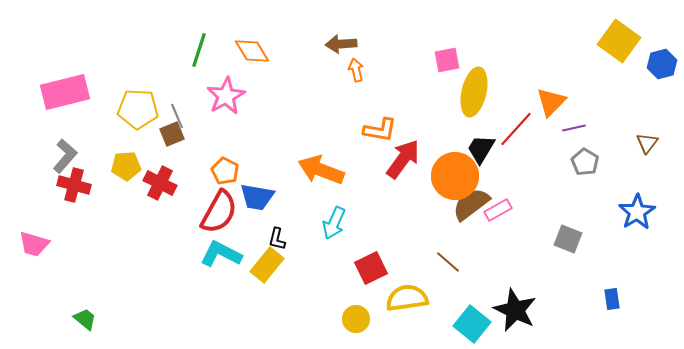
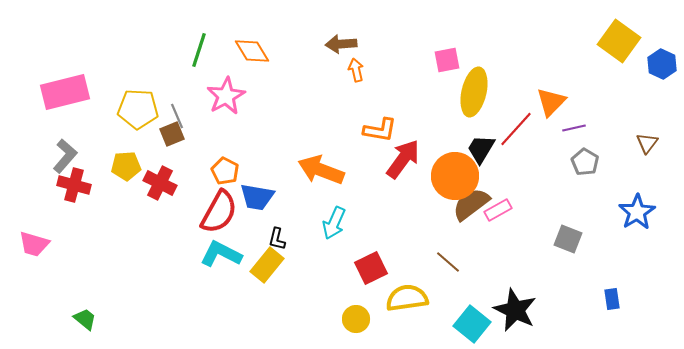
blue hexagon at (662, 64): rotated 20 degrees counterclockwise
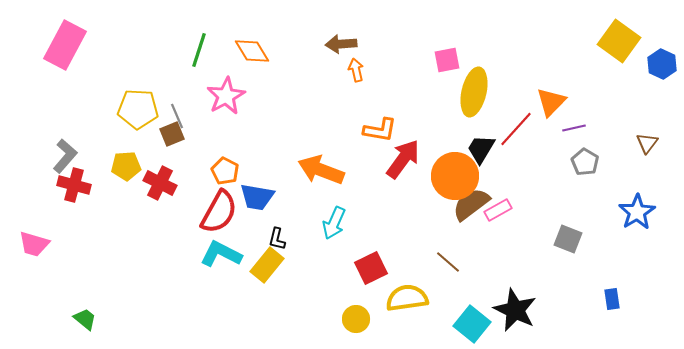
pink rectangle at (65, 92): moved 47 px up; rotated 48 degrees counterclockwise
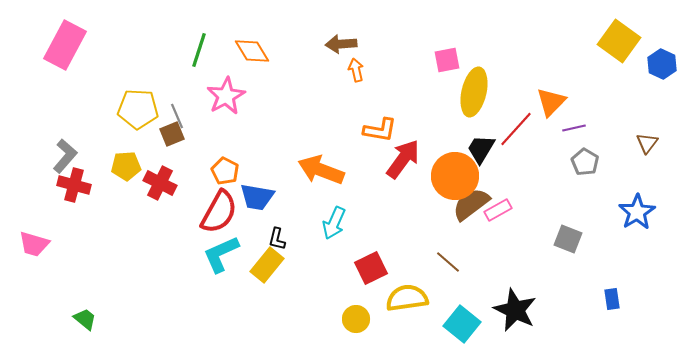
cyan L-shape at (221, 254): rotated 51 degrees counterclockwise
cyan square at (472, 324): moved 10 px left
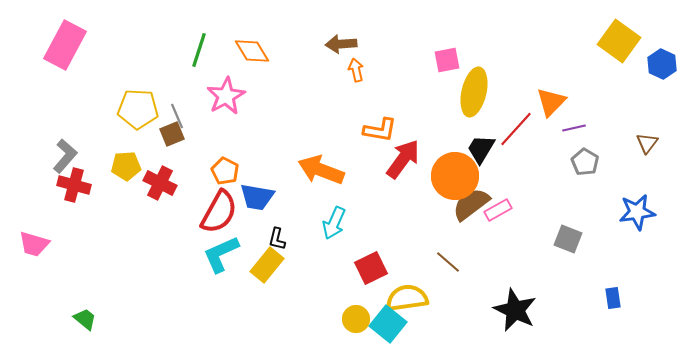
blue star at (637, 212): rotated 24 degrees clockwise
blue rectangle at (612, 299): moved 1 px right, 1 px up
cyan square at (462, 324): moved 74 px left
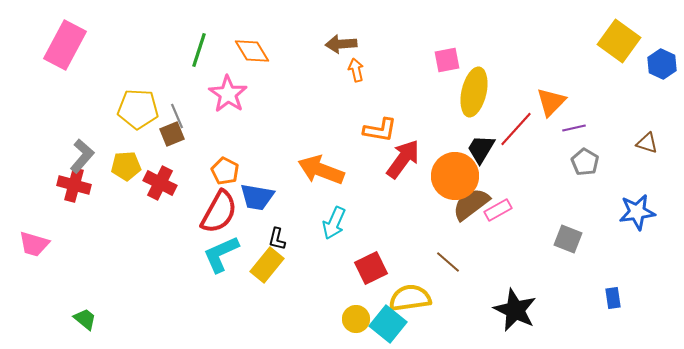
pink star at (226, 96): moved 2 px right, 2 px up; rotated 9 degrees counterclockwise
brown triangle at (647, 143): rotated 50 degrees counterclockwise
gray L-shape at (65, 156): moved 17 px right
yellow semicircle at (407, 298): moved 3 px right
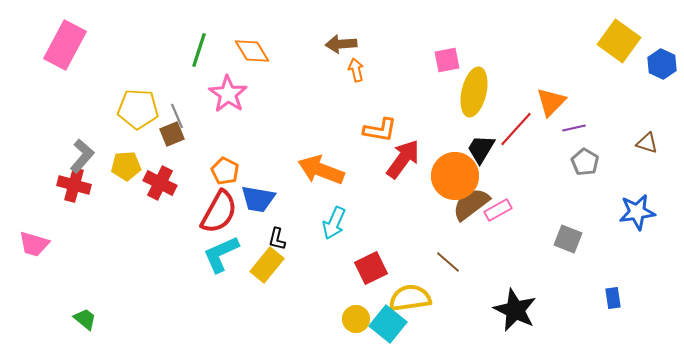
blue trapezoid at (257, 197): moved 1 px right, 2 px down
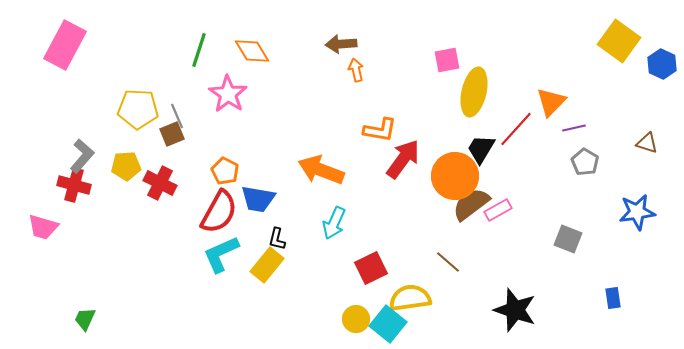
pink trapezoid at (34, 244): moved 9 px right, 17 px up
black star at (515, 310): rotated 6 degrees counterclockwise
green trapezoid at (85, 319): rotated 105 degrees counterclockwise
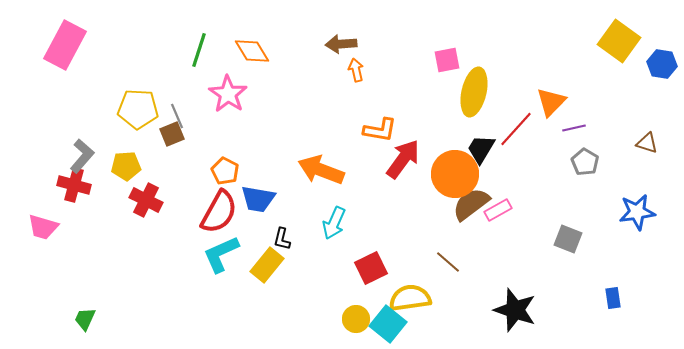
blue hexagon at (662, 64): rotated 16 degrees counterclockwise
orange circle at (455, 176): moved 2 px up
red cross at (160, 183): moved 14 px left, 17 px down
black L-shape at (277, 239): moved 5 px right
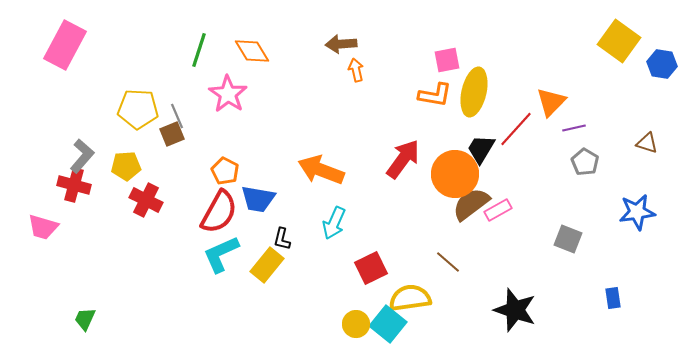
orange L-shape at (380, 130): moved 55 px right, 35 px up
yellow circle at (356, 319): moved 5 px down
